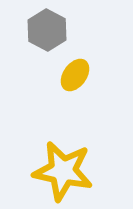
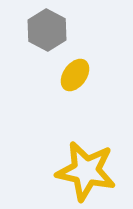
yellow star: moved 23 px right
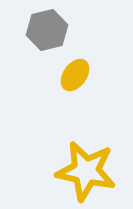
gray hexagon: rotated 18 degrees clockwise
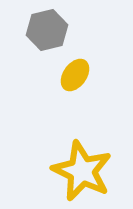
yellow star: moved 4 px left; rotated 14 degrees clockwise
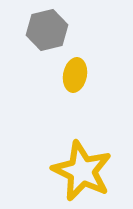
yellow ellipse: rotated 24 degrees counterclockwise
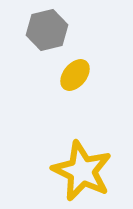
yellow ellipse: rotated 28 degrees clockwise
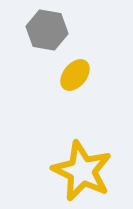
gray hexagon: rotated 24 degrees clockwise
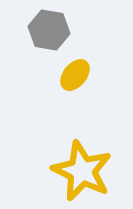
gray hexagon: moved 2 px right
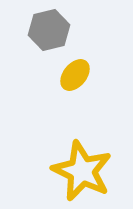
gray hexagon: rotated 24 degrees counterclockwise
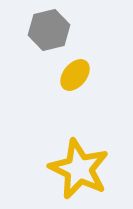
yellow star: moved 3 px left, 2 px up
